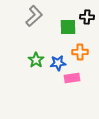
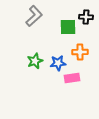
black cross: moved 1 px left
green star: moved 1 px left, 1 px down; rotated 14 degrees clockwise
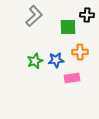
black cross: moved 1 px right, 2 px up
blue star: moved 2 px left, 3 px up
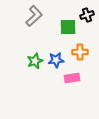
black cross: rotated 24 degrees counterclockwise
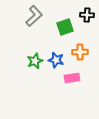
black cross: rotated 24 degrees clockwise
green square: moved 3 px left; rotated 18 degrees counterclockwise
blue star: rotated 21 degrees clockwise
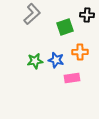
gray L-shape: moved 2 px left, 2 px up
green star: rotated 14 degrees clockwise
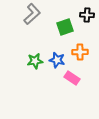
blue star: moved 1 px right
pink rectangle: rotated 42 degrees clockwise
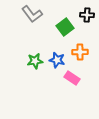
gray L-shape: rotated 95 degrees clockwise
green square: rotated 18 degrees counterclockwise
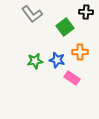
black cross: moved 1 px left, 3 px up
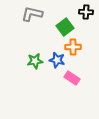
gray L-shape: rotated 140 degrees clockwise
orange cross: moved 7 px left, 5 px up
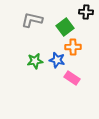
gray L-shape: moved 6 px down
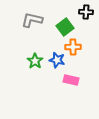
green star: rotated 28 degrees counterclockwise
pink rectangle: moved 1 px left, 2 px down; rotated 21 degrees counterclockwise
